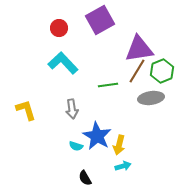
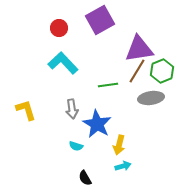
blue star: moved 12 px up
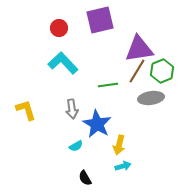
purple square: rotated 16 degrees clockwise
cyan semicircle: rotated 48 degrees counterclockwise
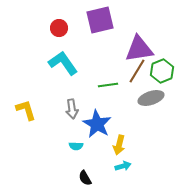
cyan L-shape: rotated 8 degrees clockwise
gray ellipse: rotated 10 degrees counterclockwise
cyan semicircle: rotated 32 degrees clockwise
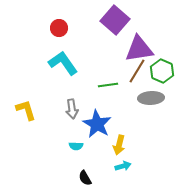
purple square: moved 15 px right; rotated 36 degrees counterclockwise
green hexagon: rotated 15 degrees counterclockwise
gray ellipse: rotated 15 degrees clockwise
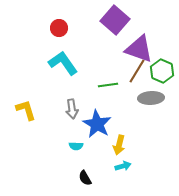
purple triangle: rotated 28 degrees clockwise
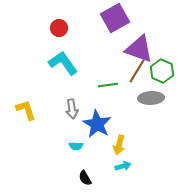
purple square: moved 2 px up; rotated 20 degrees clockwise
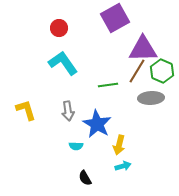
purple triangle: moved 4 px right; rotated 20 degrees counterclockwise
gray arrow: moved 4 px left, 2 px down
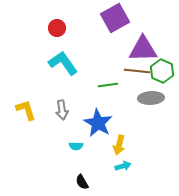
red circle: moved 2 px left
brown line: rotated 65 degrees clockwise
gray arrow: moved 6 px left, 1 px up
blue star: moved 1 px right, 1 px up
black semicircle: moved 3 px left, 4 px down
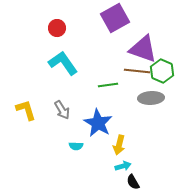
purple triangle: rotated 20 degrees clockwise
gray arrow: rotated 24 degrees counterclockwise
black semicircle: moved 51 px right
